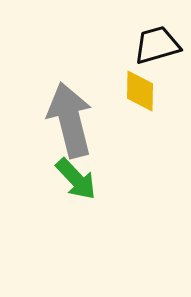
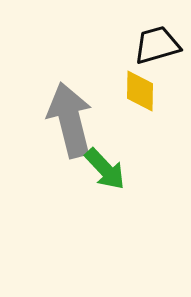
green arrow: moved 29 px right, 10 px up
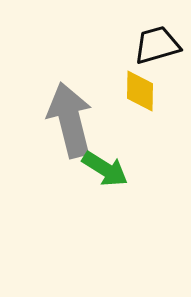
green arrow: rotated 15 degrees counterclockwise
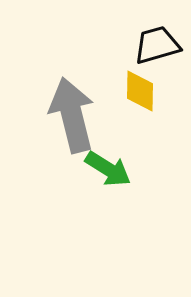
gray arrow: moved 2 px right, 5 px up
green arrow: moved 3 px right
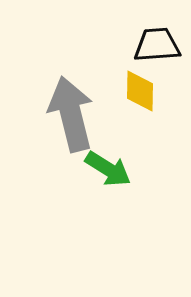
black trapezoid: rotated 12 degrees clockwise
gray arrow: moved 1 px left, 1 px up
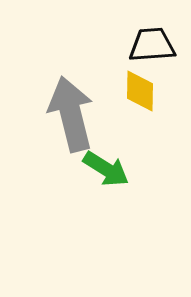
black trapezoid: moved 5 px left
green arrow: moved 2 px left
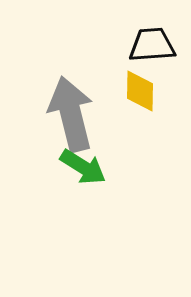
green arrow: moved 23 px left, 2 px up
